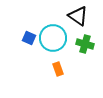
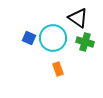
black triangle: moved 2 px down
green cross: moved 2 px up
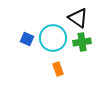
blue square: moved 2 px left, 1 px down
green cross: moved 3 px left; rotated 24 degrees counterclockwise
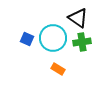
orange rectangle: rotated 40 degrees counterclockwise
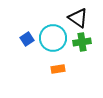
blue square: rotated 32 degrees clockwise
orange rectangle: rotated 40 degrees counterclockwise
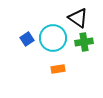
green cross: moved 2 px right
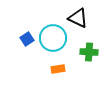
black triangle: rotated 10 degrees counterclockwise
green cross: moved 5 px right, 10 px down; rotated 12 degrees clockwise
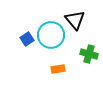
black triangle: moved 3 px left, 2 px down; rotated 25 degrees clockwise
cyan circle: moved 2 px left, 3 px up
green cross: moved 2 px down; rotated 12 degrees clockwise
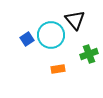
green cross: rotated 36 degrees counterclockwise
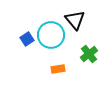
green cross: rotated 18 degrees counterclockwise
